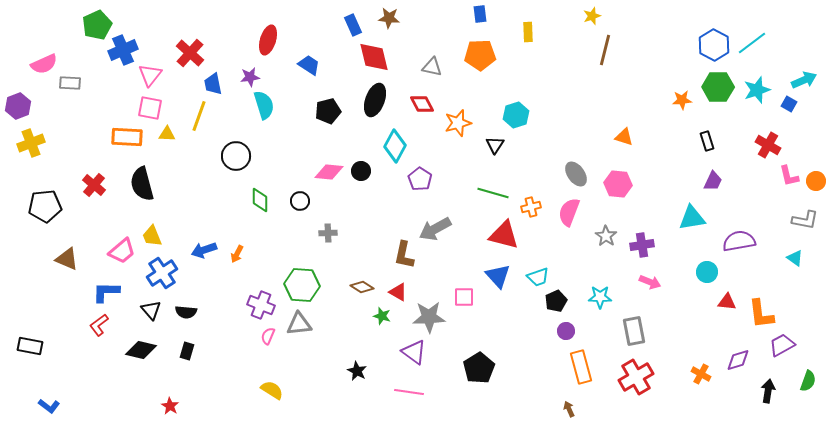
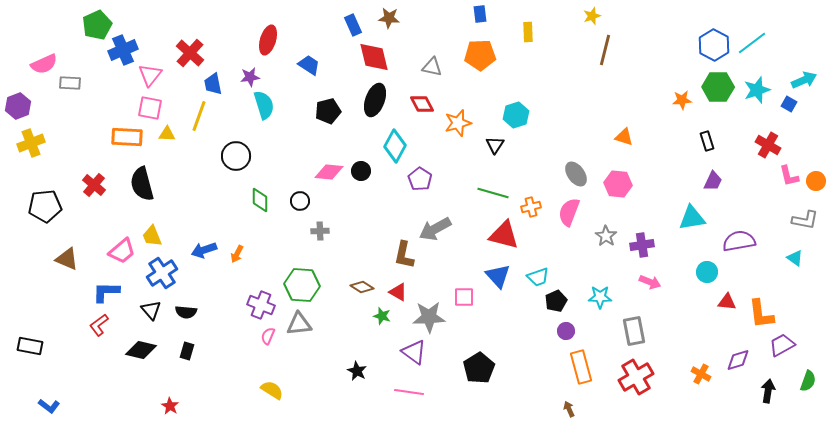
gray cross at (328, 233): moved 8 px left, 2 px up
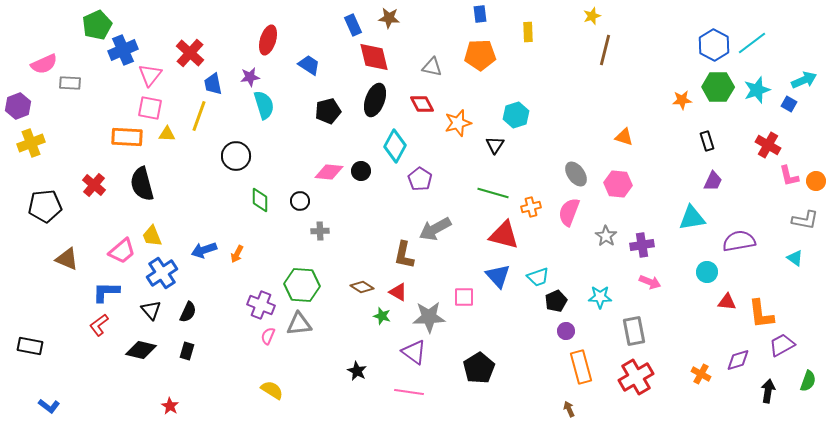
black semicircle at (186, 312): moved 2 px right; rotated 70 degrees counterclockwise
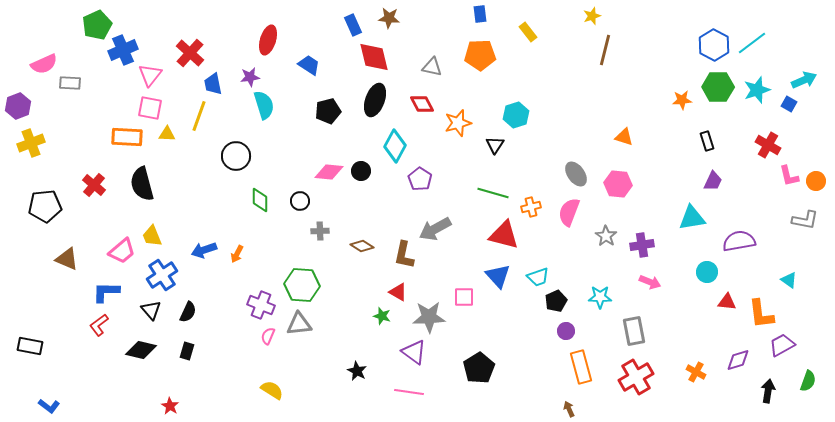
yellow rectangle at (528, 32): rotated 36 degrees counterclockwise
cyan triangle at (795, 258): moved 6 px left, 22 px down
blue cross at (162, 273): moved 2 px down
brown diamond at (362, 287): moved 41 px up
orange cross at (701, 374): moved 5 px left, 2 px up
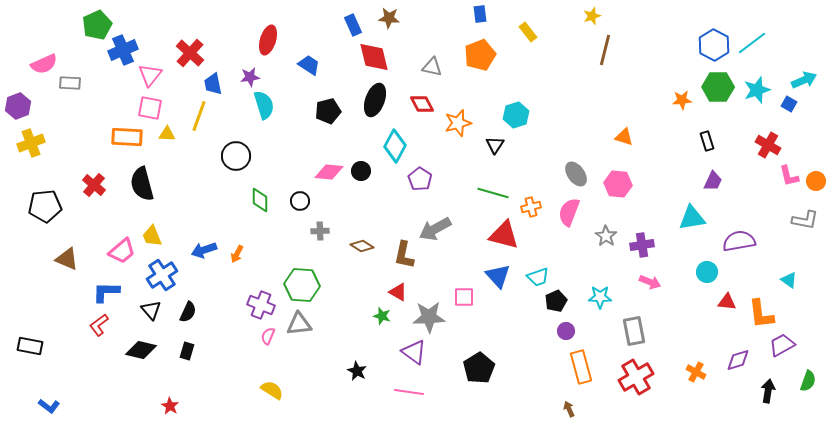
orange pentagon at (480, 55): rotated 20 degrees counterclockwise
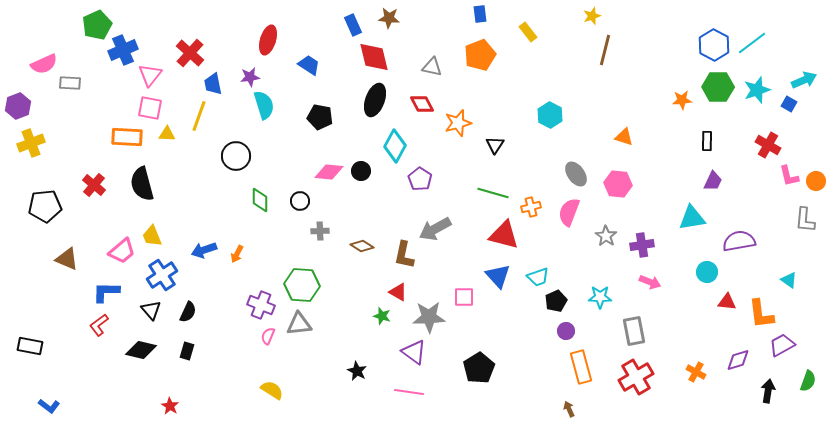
black pentagon at (328, 111): moved 8 px left, 6 px down; rotated 25 degrees clockwise
cyan hexagon at (516, 115): moved 34 px right; rotated 15 degrees counterclockwise
black rectangle at (707, 141): rotated 18 degrees clockwise
gray L-shape at (805, 220): rotated 84 degrees clockwise
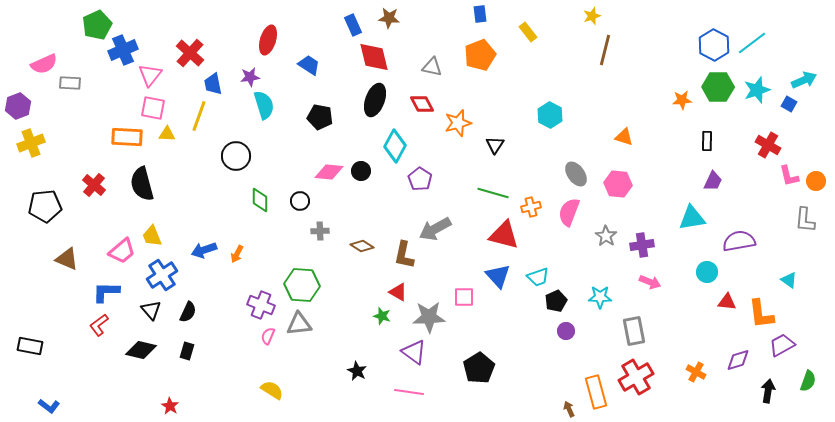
pink square at (150, 108): moved 3 px right
orange rectangle at (581, 367): moved 15 px right, 25 px down
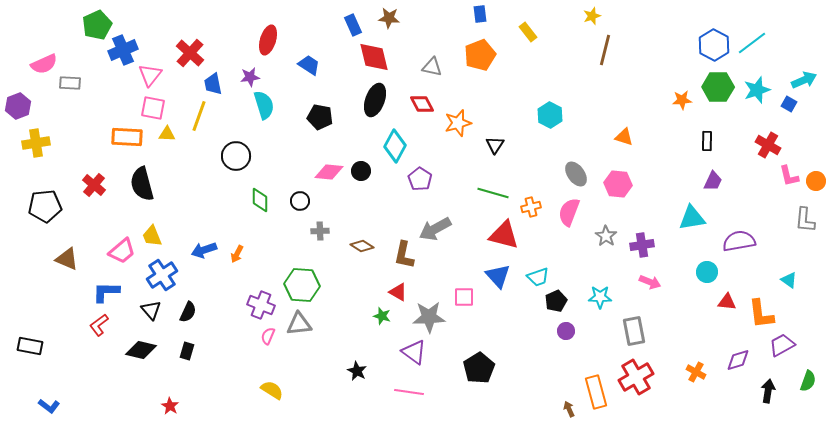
yellow cross at (31, 143): moved 5 px right; rotated 12 degrees clockwise
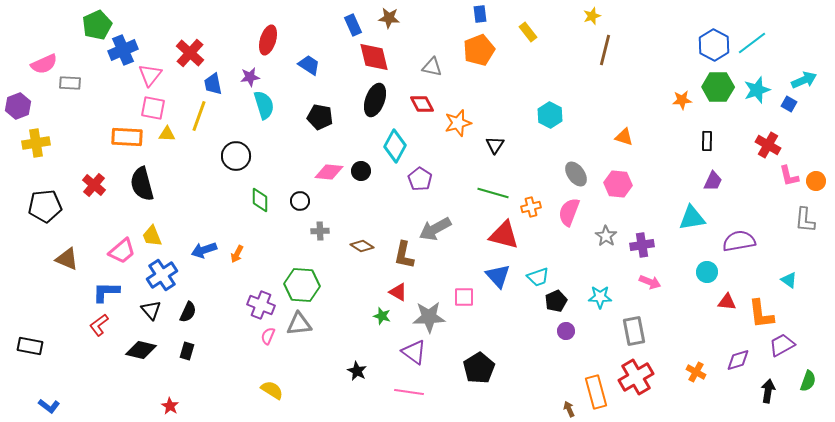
orange pentagon at (480, 55): moved 1 px left, 5 px up
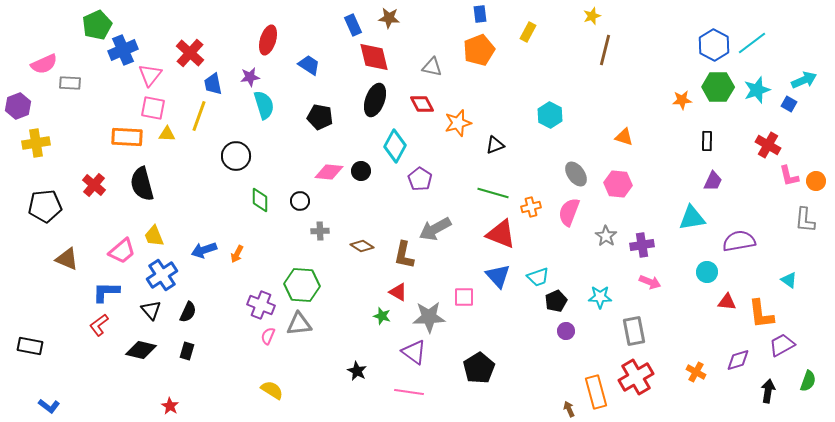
yellow rectangle at (528, 32): rotated 66 degrees clockwise
black triangle at (495, 145): rotated 36 degrees clockwise
red triangle at (504, 235): moved 3 px left, 1 px up; rotated 8 degrees clockwise
yellow trapezoid at (152, 236): moved 2 px right
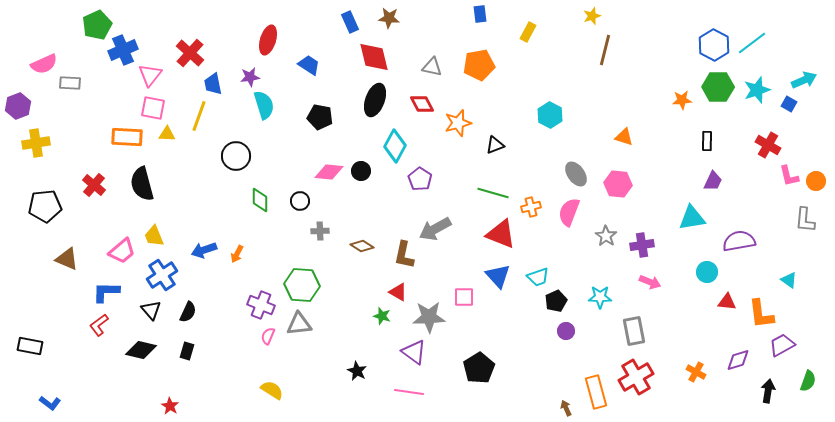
blue rectangle at (353, 25): moved 3 px left, 3 px up
orange pentagon at (479, 50): moved 15 px down; rotated 12 degrees clockwise
blue L-shape at (49, 406): moved 1 px right, 3 px up
brown arrow at (569, 409): moved 3 px left, 1 px up
